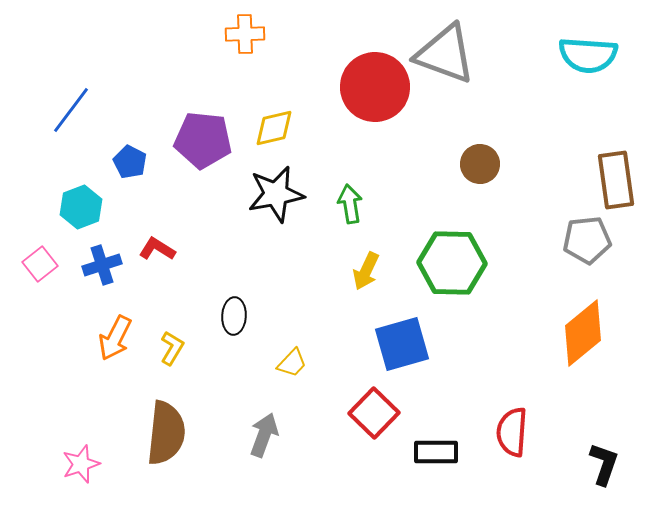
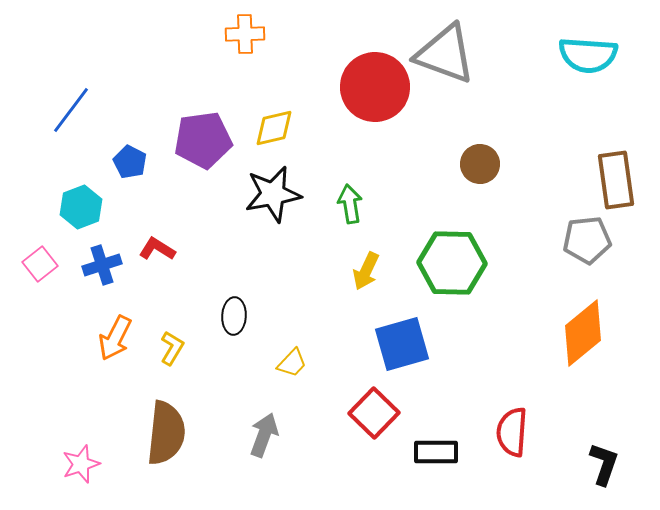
purple pentagon: rotated 14 degrees counterclockwise
black star: moved 3 px left
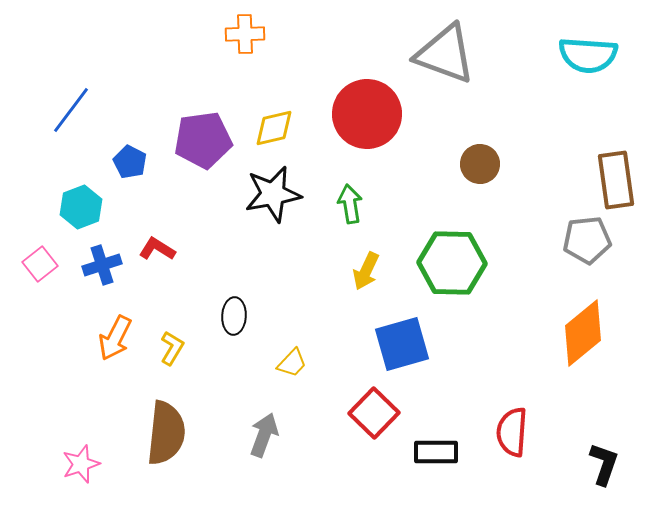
red circle: moved 8 px left, 27 px down
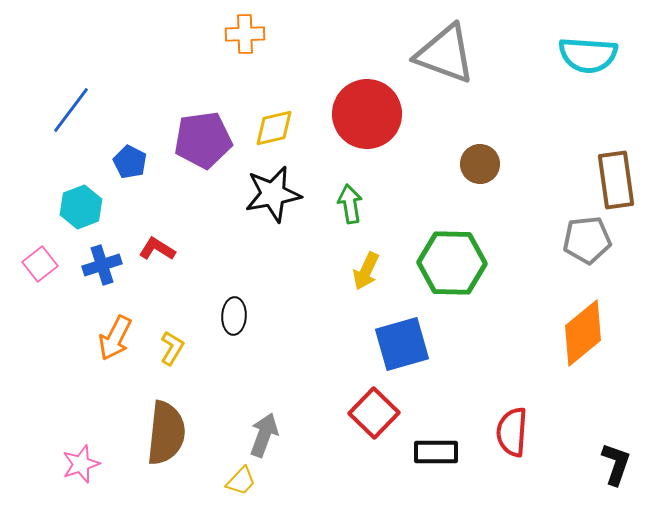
yellow trapezoid: moved 51 px left, 118 px down
black L-shape: moved 12 px right
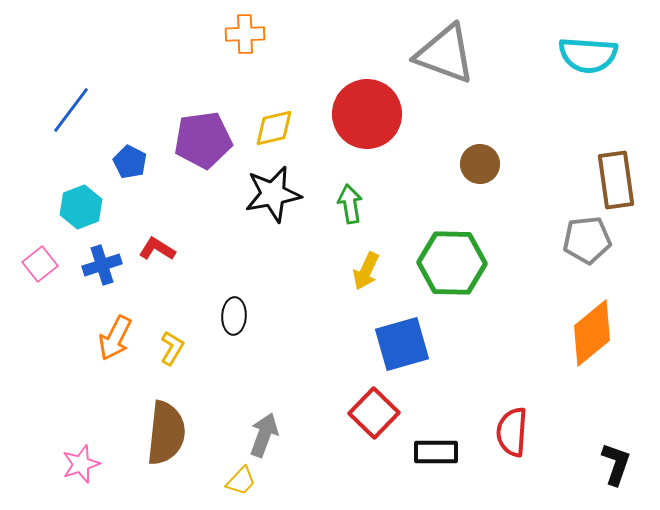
orange diamond: moved 9 px right
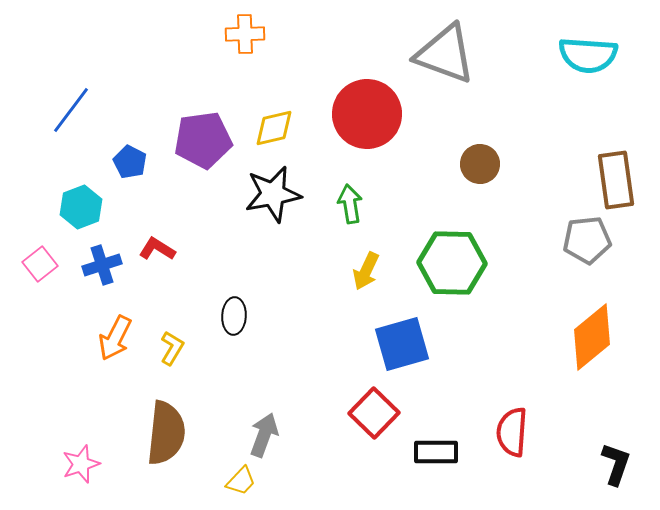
orange diamond: moved 4 px down
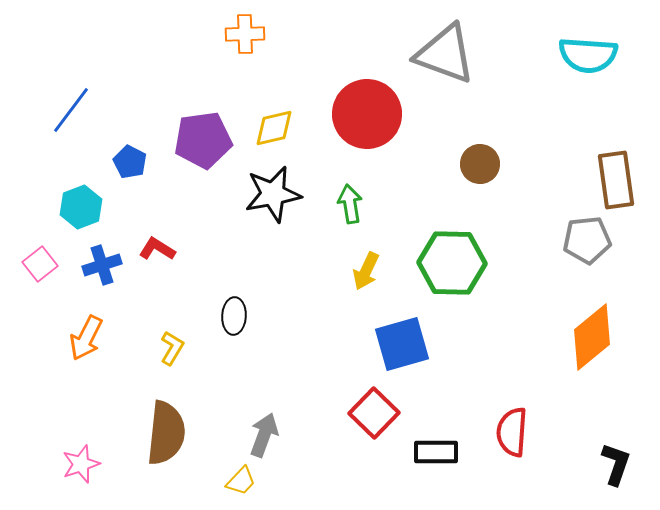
orange arrow: moved 29 px left
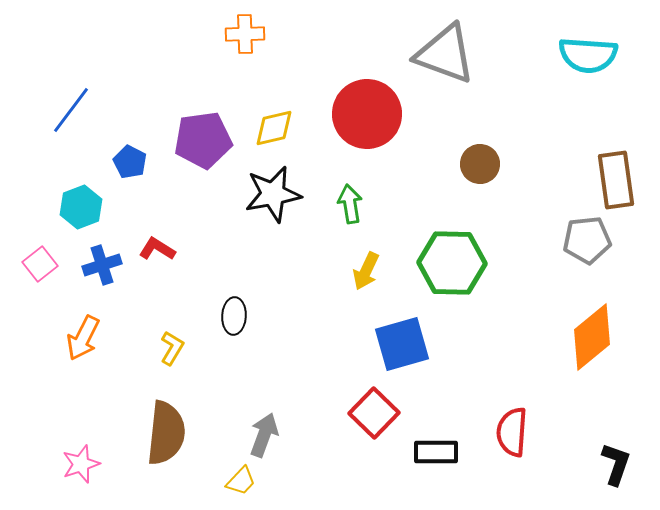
orange arrow: moved 3 px left
